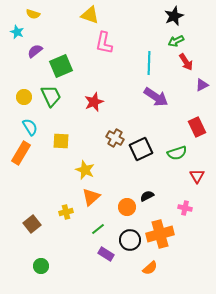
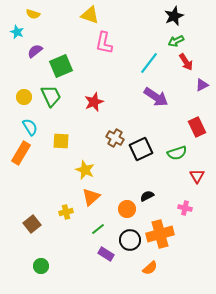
cyan line: rotated 35 degrees clockwise
orange circle: moved 2 px down
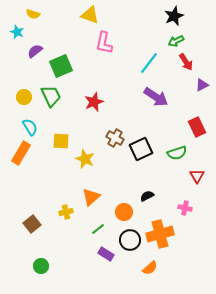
yellow star: moved 11 px up
orange circle: moved 3 px left, 3 px down
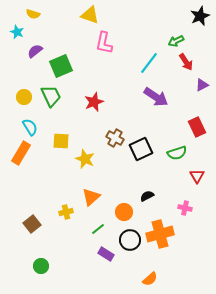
black star: moved 26 px right
orange semicircle: moved 11 px down
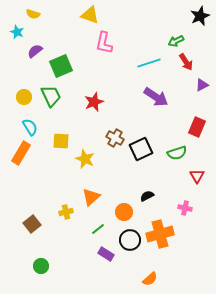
cyan line: rotated 35 degrees clockwise
red rectangle: rotated 48 degrees clockwise
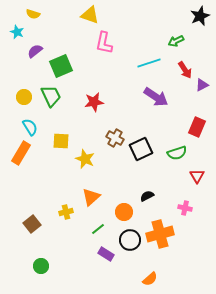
red arrow: moved 1 px left, 8 px down
red star: rotated 12 degrees clockwise
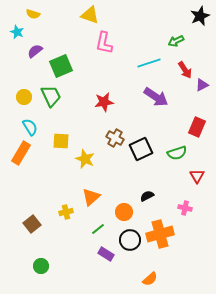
red star: moved 10 px right
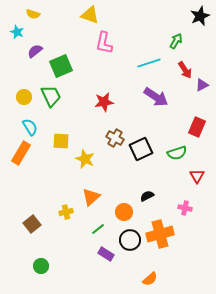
green arrow: rotated 147 degrees clockwise
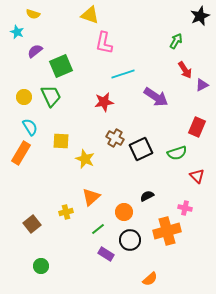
cyan line: moved 26 px left, 11 px down
red triangle: rotated 14 degrees counterclockwise
orange cross: moved 7 px right, 3 px up
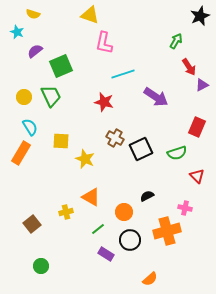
red arrow: moved 4 px right, 3 px up
red star: rotated 24 degrees clockwise
orange triangle: rotated 48 degrees counterclockwise
